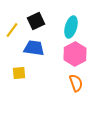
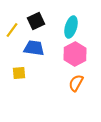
orange semicircle: rotated 132 degrees counterclockwise
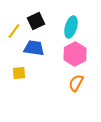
yellow line: moved 2 px right, 1 px down
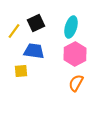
black square: moved 2 px down
blue trapezoid: moved 3 px down
yellow square: moved 2 px right, 2 px up
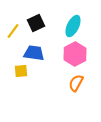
cyan ellipse: moved 2 px right, 1 px up; rotated 10 degrees clockwise
yellow line: moved 1 px left
blue trapezoid: moved 2 px down
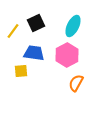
pink hexagon: moved 8 px left, 1 px down
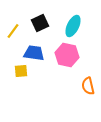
black square: moved 4 px right
pink hexagon: rotated 20 degrees counterclockwise
orange semicircle: moved 12 px right, 3 px down; rotated 42 degrees counterclockwise
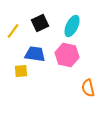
cyan ellipse: moved 1 px left
blue trapezoid: moved 1 px right, 1 px down
orange semicircle: moved 2 px down
